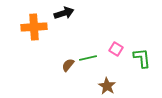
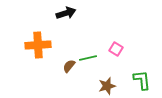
black arrow: moved 2 px right
orange cross: moved 4 px right, 18 px down
green L-shape: moved 22 px down
brown semicircle: moved 1 px right, 1 px down
brown star: rotated 24 degrees clockwise
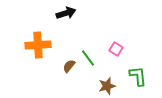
green line: rotated 66 degrees clockwise
green L-shape: moved 4 px left, 4 px up
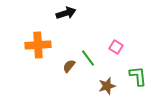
pink square: moved 2 px up
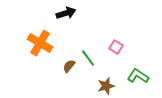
orange cross: moved 2 px right, 2 px up; rotated 35 degrees clockwise
green L-shape: rotated 50 degrees counterclockwise
brown star: moved 1 px left
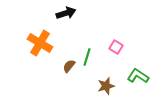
green line: moved 1 px left, 1 px up; rotated 54 degrees clockwise
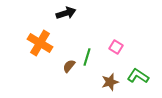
brown star: moved 4 px right, 4 px up
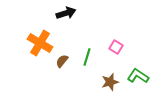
brown semicircle: moved 7 px left, 5 px up
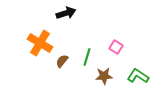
brown star: moved 6 px left, 6 px up; rotated 12 degrees clockwise
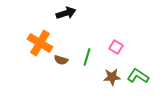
brown semicircle: moved 1 px left, 1 px up; rotated 112 degrees counterclockwise
brown star: moved 8 px right, 1 px down
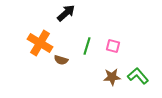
black arrow: rotated 24 degrees counterclockwise
pink square: moved 3 px left, 1 px up; rotated 16 degrees counterclockwise
green line: moved 11 px up
green L-shape: rotated 15 degrees clockwise
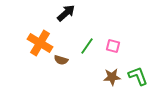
green line: rotated 18 degrees clockwise
green L-shape: rotated 20 degrees clockwise
